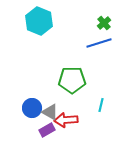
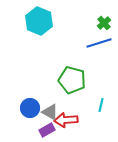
green pentagon: rotated 16 degrees clockwise
blue circle: moved 2 px left
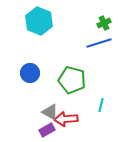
green cross: rotated 16 degrees clockwise
blue circle: moved 35 px up
red arrow: moved 1 px up
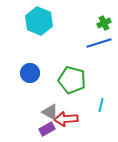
purple rectangle: moved 1 px up
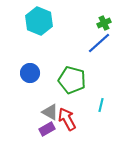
blue line: rotated 25 degrees counterclockwise
red arrow: moved 1 px right; rotated 65 degrees clockwise
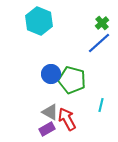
green cross: moved 2 px left; rotated 16 degrees counterclockwise
blue circle: moved 21 px right, 1 px down
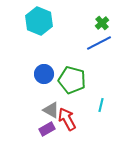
blue line: rotated 15 degrees clockwise
blue circle: moved 7 px left
gray triangle: moved 1 px right, 2 px up
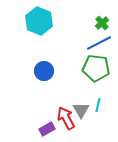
blue circle: moved 3 px up
green pentagon: moved 24 px right, 12 px up; rotated 8 degrees counterclockwise
cyan line: moved 3 px left
gray triangle: moved 30 px right; rotated 30 degrees clockwise
red arrow: moved 1 px left, 1 px up
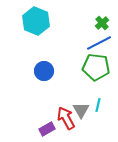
cyan hexagon: moved 3 px left
green pentagon: moved 1 px up
